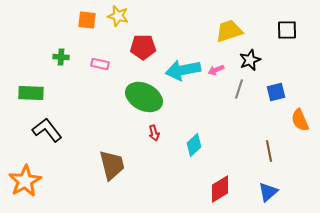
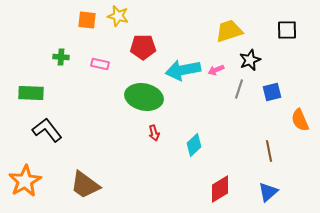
blue square: moved 4 px left
green ellipse: rotated 15 degrees counterclockwise
brown trapezoid: moved 27 px left, 20 px down; rotated 140 degrees clockwise
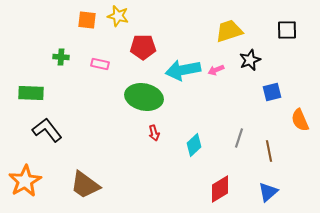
gray line: moved 49 px down
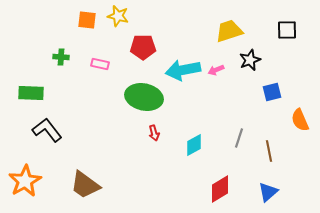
cyan diamond: rotated 15 degrees clockwise
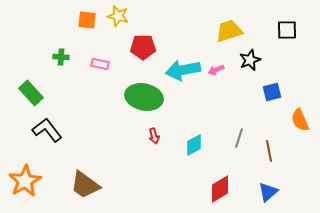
green rectangle: rotated 45 degrees clockwise
red arrow: moved 3 px down
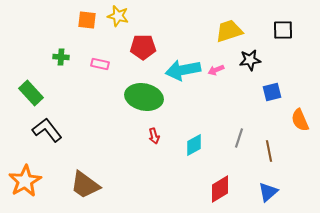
black square: moved 4 px left
black star: rotated 15 degrees clockwise
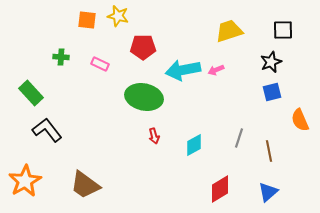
black star: moved 21 px right, 2 px down; rotated 15 degrees counterclockwise
pink rectangle: rotated 12 degrees clockwise
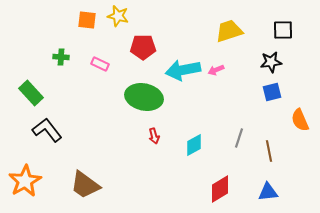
black star: rotated 15 degrees clockwise
blue triangle: rotated 35 degrees clockwise
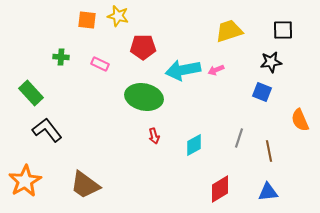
blue square: moved 10 px left; rotated 36 degrees clockwise
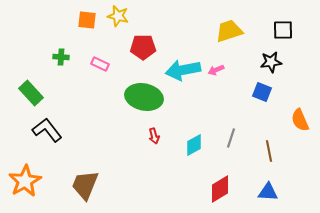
gray line: moved 8 px left
brown trapezoid: rotated 76 degrees clockwise
blue triangle: rotated 10 degrees clockwise
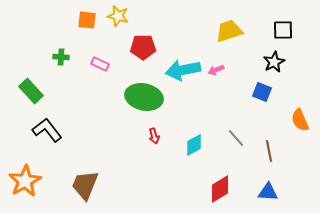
black star: moved 3 px right; rotated 20 degrees counterclockwise
green rectangle: moved 2 px up
gray line: moved 5 px right; rotated 60 degrees counterclockwise
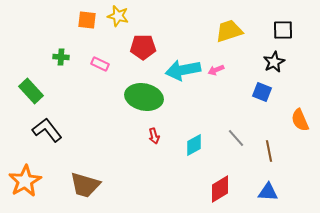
brown trapezoid: rotated 96 degrees counterclockwise
